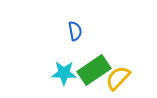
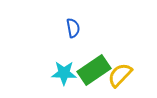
blue semicircle: moved 2 px left, 3 px up
yellow semicircle: moved 2 px right, 3 px up
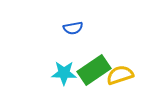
blue semicircle: rotated 90 degrees clockwise
yellow semicircle: rotated 28 degrees clockwise
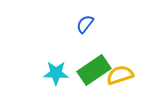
blue semicircle: moved 12 px right, 4 px up; rotated 138 degrees clockwise
cyan star: moved 8 px left
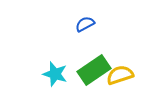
blue semicircle: rotated 24 degrees clockwise
cyan star: moved 1 px left, 1 px down; rotated 15 degrees clockwise
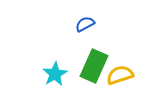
green rectangle: moved 4 px up; rotated 32 degrees counterclockwise
cyan star: rotated 25 degrees clockwise
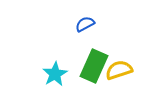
yellow semicircle: moved 1 px left, 5 px up
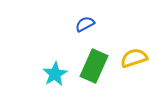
yellow semicircle: moved 15 px right, 12 px up
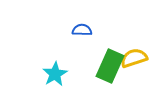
blue semicircle: moved 3 px left, 6 px down; rotated 30 degrees clockwise
green rectangle: moved 16 px right
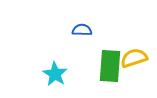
green rectangle: rotated 20 degrees counterclockwise
cyan star: rotated 10 degrees counterclockwise
